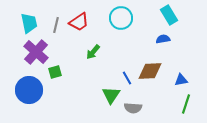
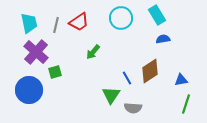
cyan rectangle: moved 12 px left
brown diamond: rotated 30 degrees counterclockwise
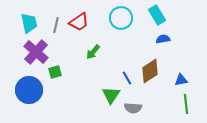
green line: rotated 24 degrees counterclockwise
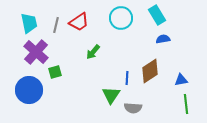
blue line: rotated 32 degrees clockwise
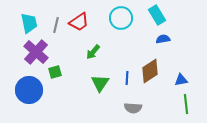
green triangle: moved 11 px left, 12 px up
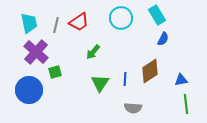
blue semicircle: rotated 128 degrees clockwise
blue line: moved 2 px left, 1 px down
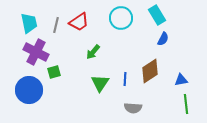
purple cross: rotated 15 degrees counterclockwise
green square: moved 1 px left
